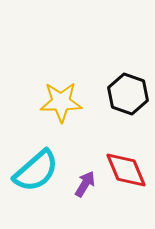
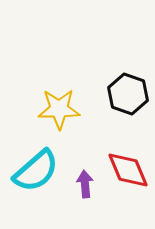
yellow star: moved 2 px left, 7 px down
red diamond: moved 2 px right
purple arrow: rotated 36 degrees counterclockwise
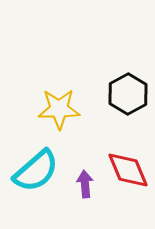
black hexagon: rotated 12 degrees clockwise
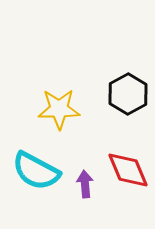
cyan semicircle: rotated 69 degrees clockwise
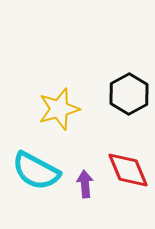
black hexagon: moved 1 px right
yellow star: rotated 15 degrees counterclockwise
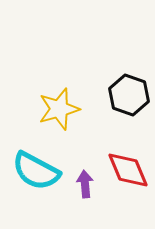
black hexagon: moved 1 px down; rotated 12 degrees counterclockwise
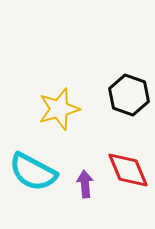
cyan semicircle: moved 3 px left, 1 px down
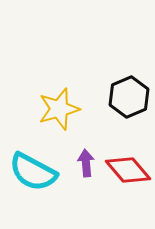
black hexagon: moved 2 px down; rotated 18 degrees clockwise
red diamond: rotated 18 degrees counterclockwise
purple arrow: moved 1 px right, 21 px up
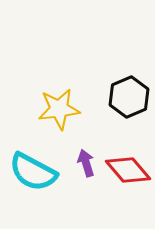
yellow star: rotated 9 degrees clockwise
purple arrow: rotated 12 degrees counterclockwise
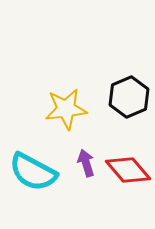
yellow star: moved 7 px right
